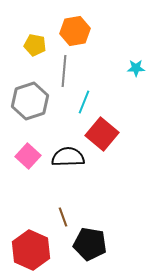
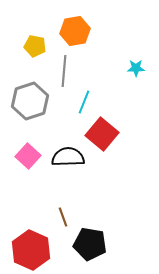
yellow pentagon: moved 1 px down
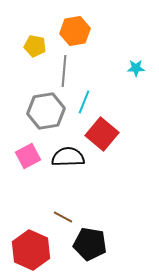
gray hexagon: moved 16 px right, 10 px down; rotated 9 degrees clockwise
pink square: rotated 20 degrees clockwise
brown line: rotated 42 degrees counterclockwise
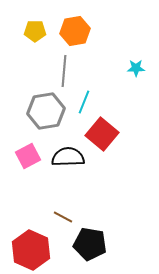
yellow pentagon: moved 15 px up; rotated 10 degrees counterclockwise
